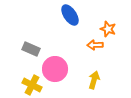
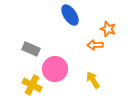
yellow arrow: moved 1 px left; rotated 48 degrees counterclockwise
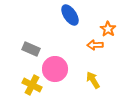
orange star: rotated 14 degrees clockwise
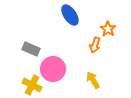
orange arrow: rotated 70 degrees counterclockwise
pink circle: moved 2 px left
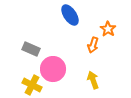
orange arrow: moved 2 px left
yellow arrow: rotated 12 degrees clockwise
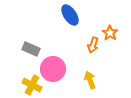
orange star: moved 2 px right, 4 px down
yellow arrow: moved 3 px left
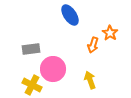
gray rectangle: rotated 30 degrees counterclockwise
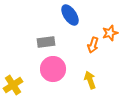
orange star: rotated 21 degrees clockwise
gray rectangle: moved 15 px right, 7 px up
yellow cross: moved 19 px left; rotated 30 degrees clockwise
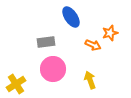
blue ellipse: moved 1 px right, 2 px down
orange arrow: rotated 84 degrees counterclockwise
yellow cross: moved 3 px right, 1 px up
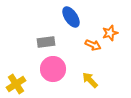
yellow arrow: rotated 24 degrees counterclockwise
